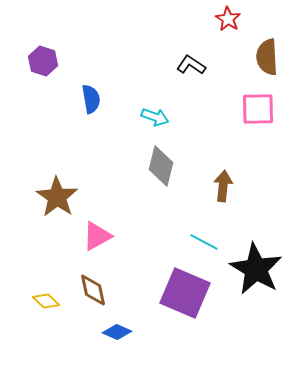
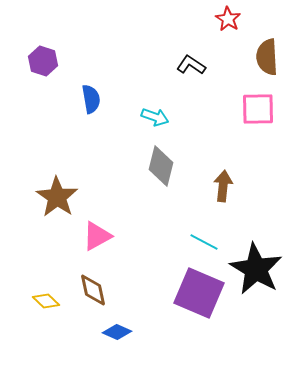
purple square: moved 14 px right
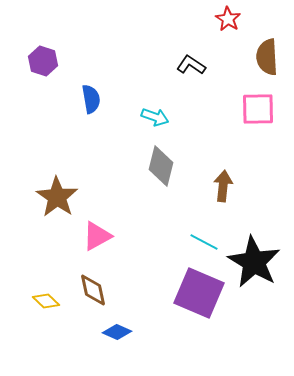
black star: moved 2 px left, 7 px up
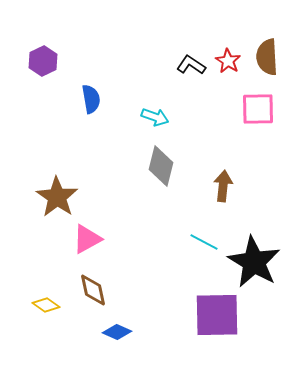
red star: moved 42 px down
purple hexagon: rotated 16 degrees clockwise
pink triangle: moved 10 px left, 3 px down
purple square: moved 18 px right, 22 px down; rotated 24 degrees counterclockwise
yellow diamond: moved 4 px down; rotated 8 degrees counterclockwise
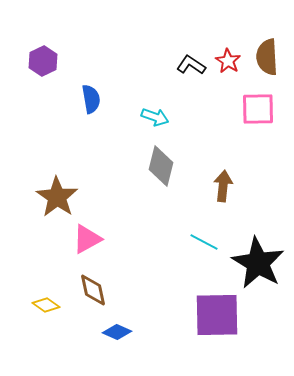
black star: moved 4 px right, 1 px down
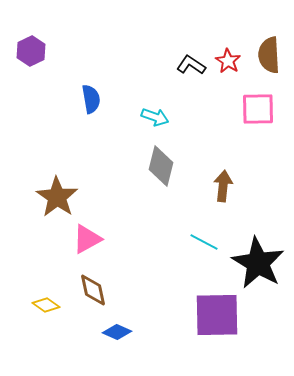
brown semicircle: moved 2 px right, 2 px up
purple hexagon: moved 12 px left, 10 px up
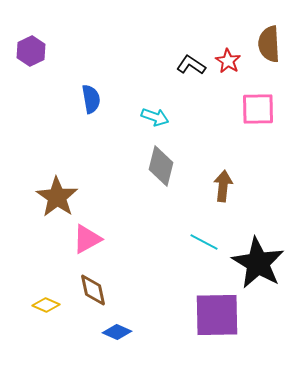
brown semicircle: moved 11 px up
yellow diamond: rotated 12 degrees counterclockwise
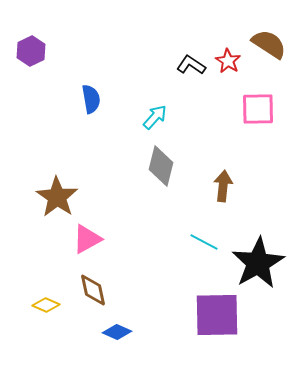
brown semicircle: rotated 126 degrees clockwise
cyan arrow: rotated 68 degrees counterclockwise
black star: rotated 12 degrees clockwise
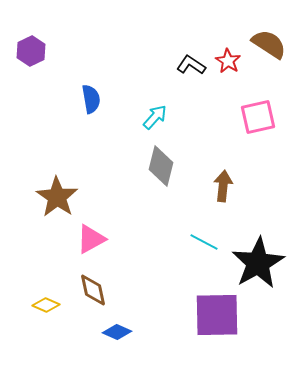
pink square: moved 8 px down; rotated 12 degrees counterclockwise
pink triangle: moved 4 px right
